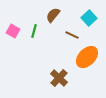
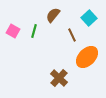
brown line: rotated 40 degrees clockwise
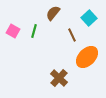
brown semicircle: moved 2 px up
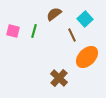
brown semicircle: moved 1 px right, 1 px down; rotated 14 degrees clockwise
cyan square: moved 4 px left, 1 px down
pink square: rotated 16 degrees counterclockwise
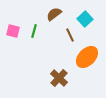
brown line: moved 2 px left
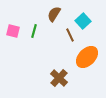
brown semicircle: rotated 21 degrees counterclockwise
cyan square: moved 2 px left, 2 px down
